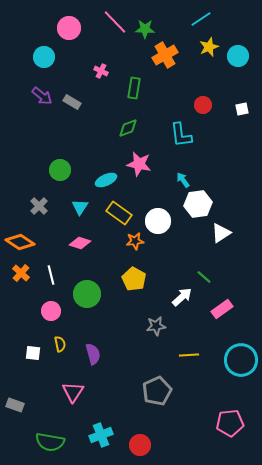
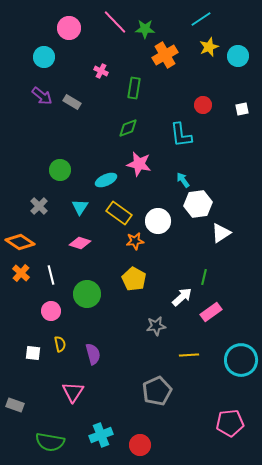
green line at (204, 277): rotated 63 degrees clockwise
pink rectangle at (222, 309): moved 11 px left, 3 px down
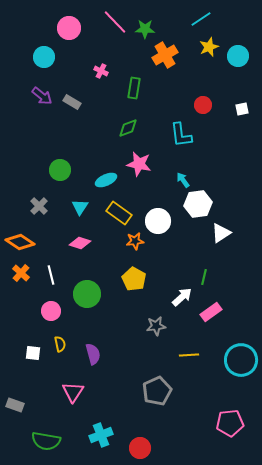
green semicircle at (50, 442): moved 4 px left, 1 px up
red circle at (140, 445): moved 3 px down
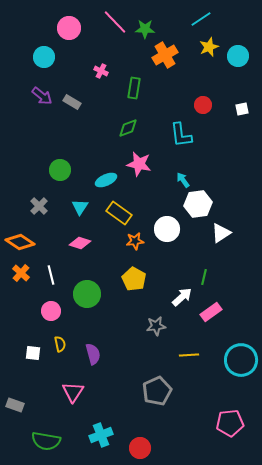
white circle at (158, 221): moved 9 px right, 8 px down
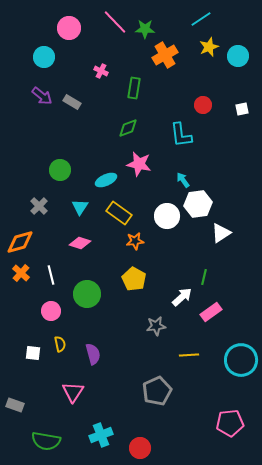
white circle at (167, 229): moved 13 px up
orange diamond at (20, 242): rotated 48 degrees counterclockwise
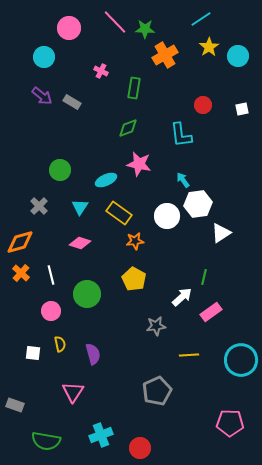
yellow star at (209, 47): rotated 12 degrees counterclockwise
pink pentagon at (230, 423): rotated 8 degrees clockwise
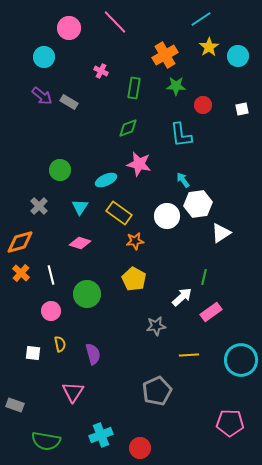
green star at (145, 29): moved 31 px right, 57 px down
gray rectangle at (72, 102): moved 3 px left
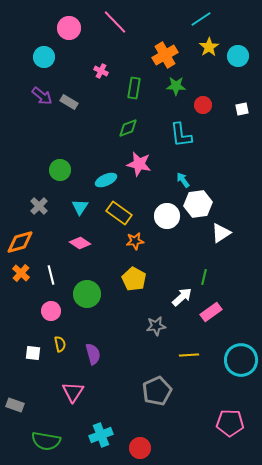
pink diamond at (80, 243): rotated 15 degrees clockwise
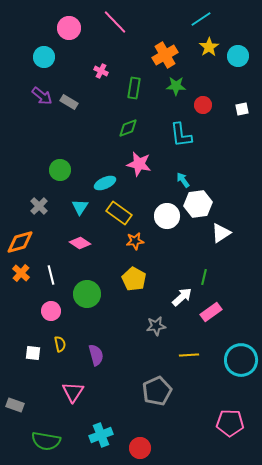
cyan ellipse at (106, 180): moved 1 px left, 3 px down
purple semicircle at (93, 354): moved 3 px right, 1 px down
